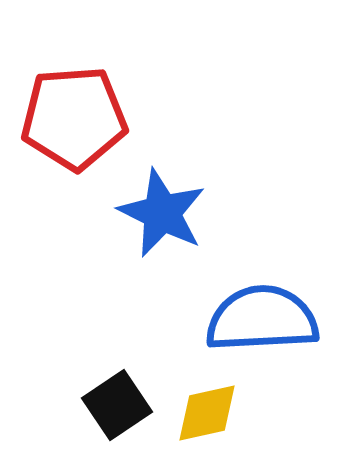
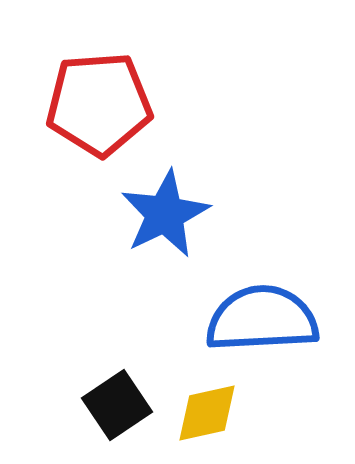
red pentagon: moved 25 px right, 14 px up
blue star: moved 3 px right, 1 px down; rotated 20 degrees clockwise
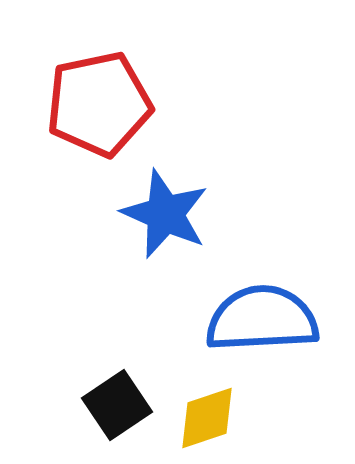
red pentagon: rotated 8 degrees counterclockwise
blue star: rotated 22 degrees counterclockwise
yellow diamond: moved 5 px down; rotated 6 degrees counterclockwise
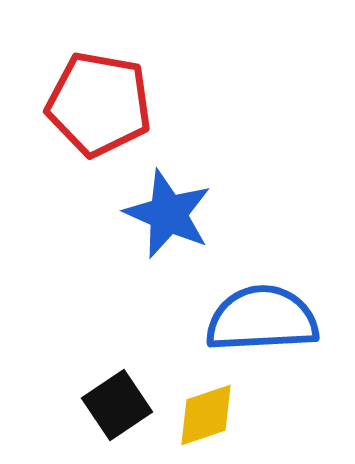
red pentagon: rotated 22 degrees clockwise
blue star: moved 3 px right
yellow diamond: moved 1 px left, 3 px up
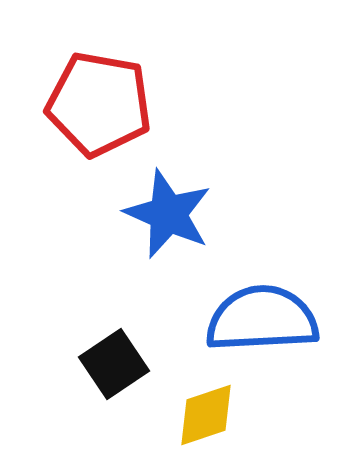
black square: moved 3 px left, 41 px up
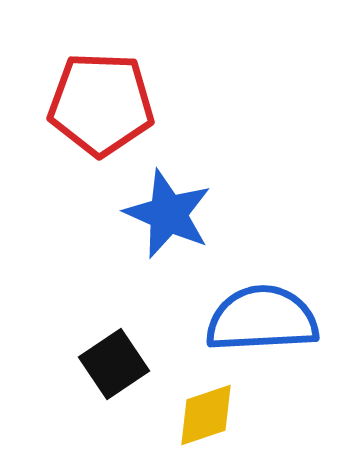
red pentagon: moved 2 px right; rotated 8 degrees counterclockwise
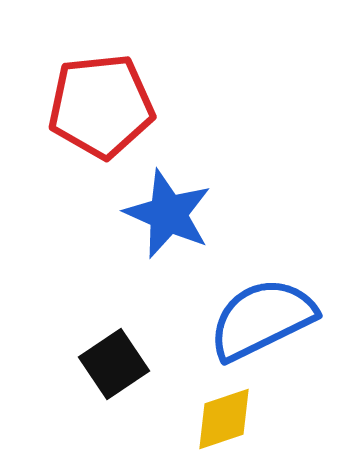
red pentagon: moved 2 px down; rotated 8 degrees counterclockwise
blue semicircle: rotated 23 degrees counterclockwise
yellow diamond: moved 18 px right, 4 px down
